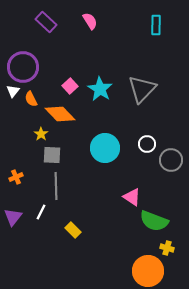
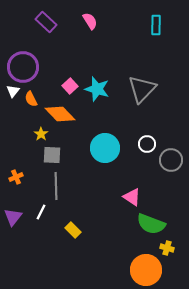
cyan star: moved 3 px left; rotated 15 degrees counterclockwise
green semicircle: moved 3 px left, 3 px down
orange circle: moved 2 px left, 1 px up
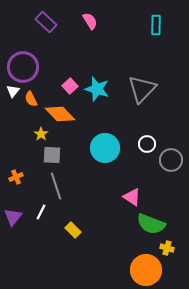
gray line: rotated 16 degrees counterclockwise
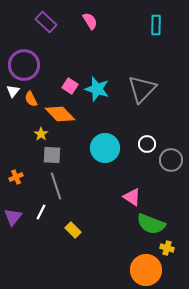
purple circle: moved 1 px right, 2 px up
pink square: rotated 14 degrees counterclockwise
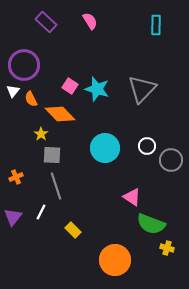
white circle: moved 2 px down
orange circle: moved 31 px left, 10 px up
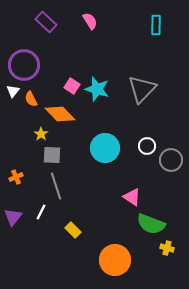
pink square: moved 2 px right
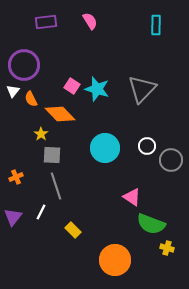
purple rectangle: rotated 50 degrees counterclockwise
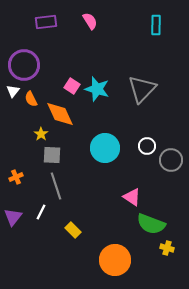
orange diamond: rotated 20 degrees clockwise
